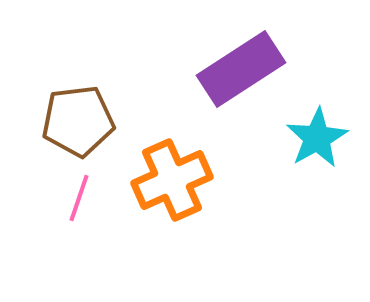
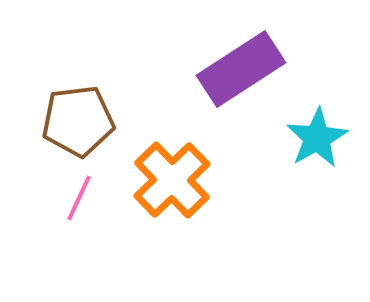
orange cross: rotated 20 degrees counterclockwise
pink line: rotated 6 degrees clockwise
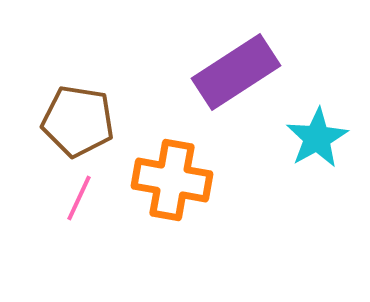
purple rectangle: moved 5 px left, 3 px down
brown pentagon: rotated 16 degrees clockwise
orange cross: rotated 36 degrees counterclockwise
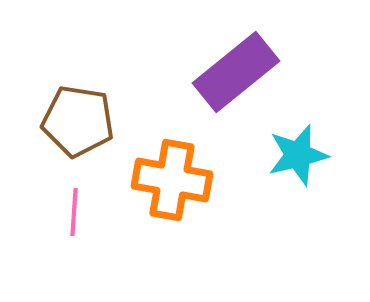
purple rectangle: rotated 6 degrees counterclockwise
cyan star: moved 19 px left, 17 px down; rotated 16 degrees clockwise
pink line: moved 5 px left, 14 px down; rotated 21 degrees counterclockwise
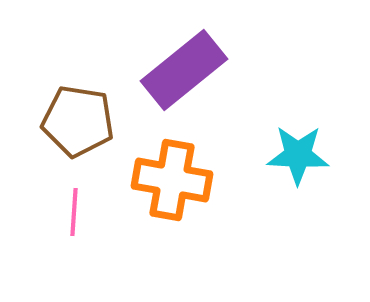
purple rectangle: moved 52 px left, 2 px up
cyan star: rotated 16 degrees clockwise
